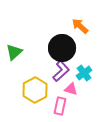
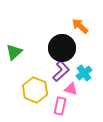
yellow hexagon: rotated 10 degrees counterclockwise
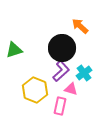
green triangle: moved 2 px up; rotated 24 degrees clockwise
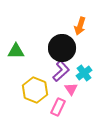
orange arrow: rotated 114 degrees counterclockwise
green triangle: moved 2 px right, 1 px down; rotated 18 degrees clockwise
pink triangle: rotated 40 degrees clockwise
pink rectangle: moved 2 px left, 1 px down; rotated 12 degrees clockwise
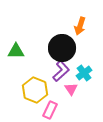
pink rectangle: moved 8 px left, 3 px down
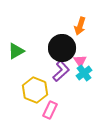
green triangle: rotated 30 degrees counterclockwise
pink triangle: moved 9 px right, 28 px up
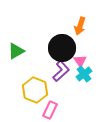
cyan cross: moved 1 px down
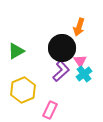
orange arrow: moved 1 px left, 1 px down
yellow hexagon: moved 12 px left; rotated 15 degrees clockwise
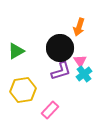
black circle: moved 2 px left
purple L-shape: rotated 25 degrees clockwise
yellow hexagon: rotated 15 degrees clockwise
pink rectangle: rotated 18 degrees clockwise
